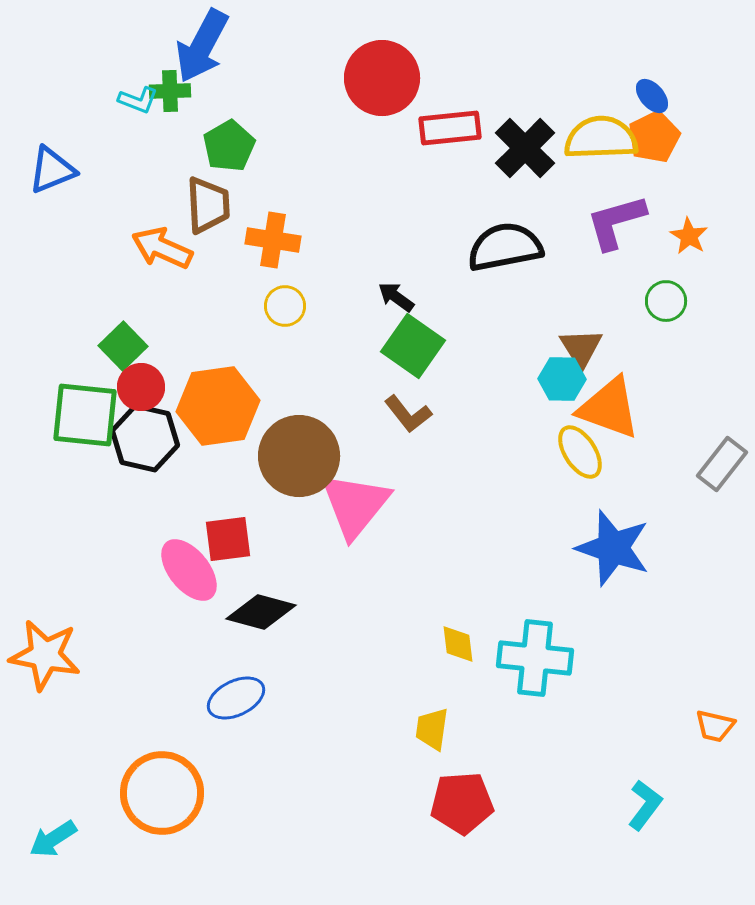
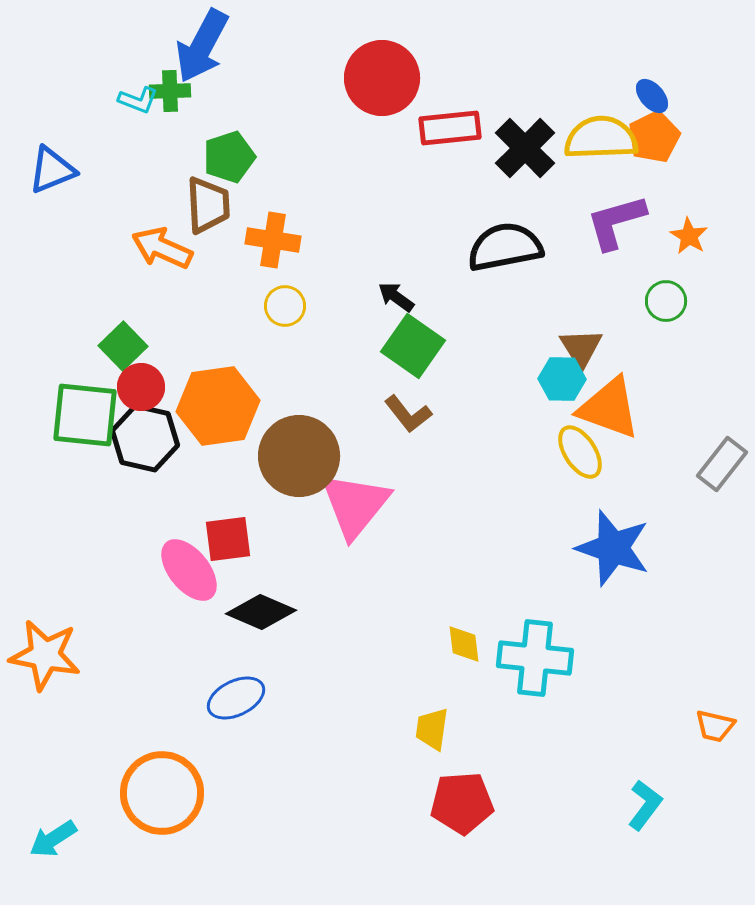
green pentagon at (229, 146): moved 11 px down; rotated 12 degrees clockwise
black diamond at (261, 612): rotated 8 degrees clockwise
yellow diamond at (458, 644): moved 6 px right
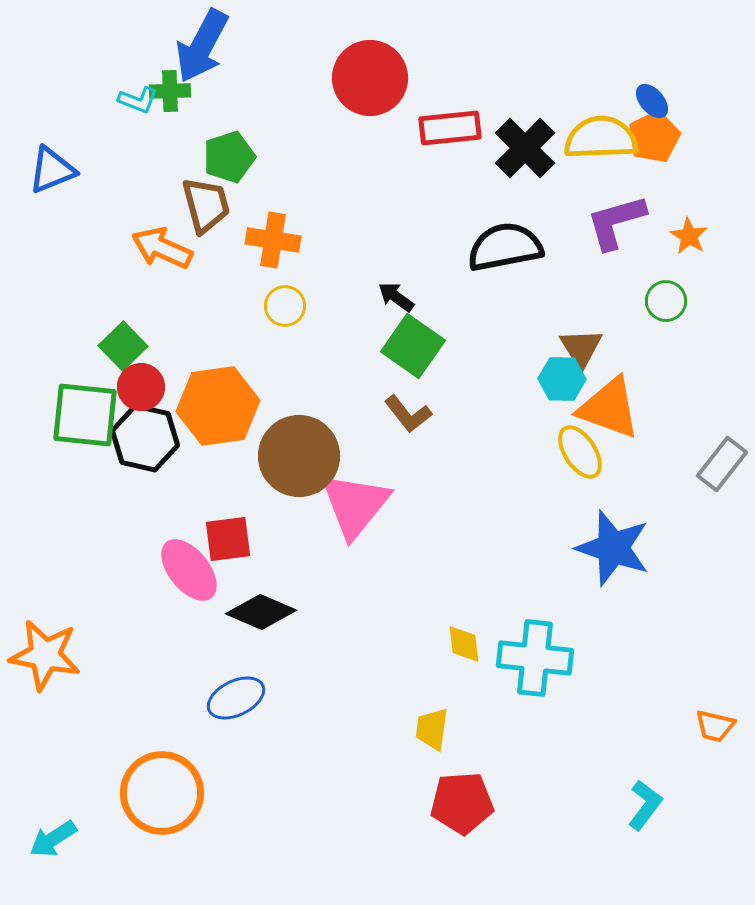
red circle at (382, 78): moved 12 px left
blue ellipse at (652, 96): moved 5 px down
brown trapezoid at (208, 205): moved 2 px left; rotated 12 degrees counterclockwise
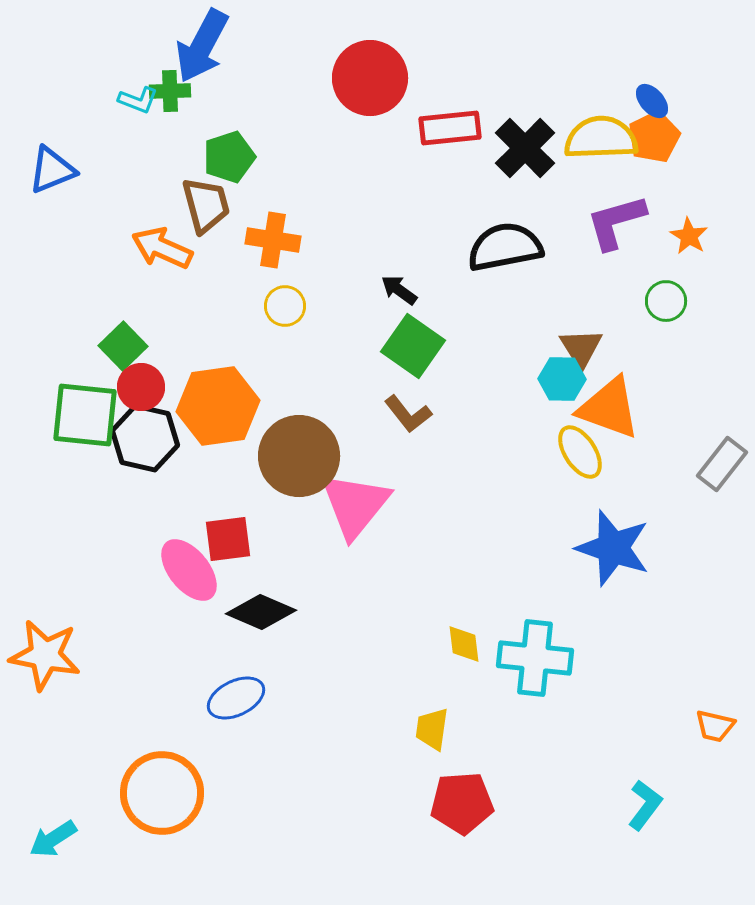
black arrow at (396, 297): moved 3 px right, 7 px up
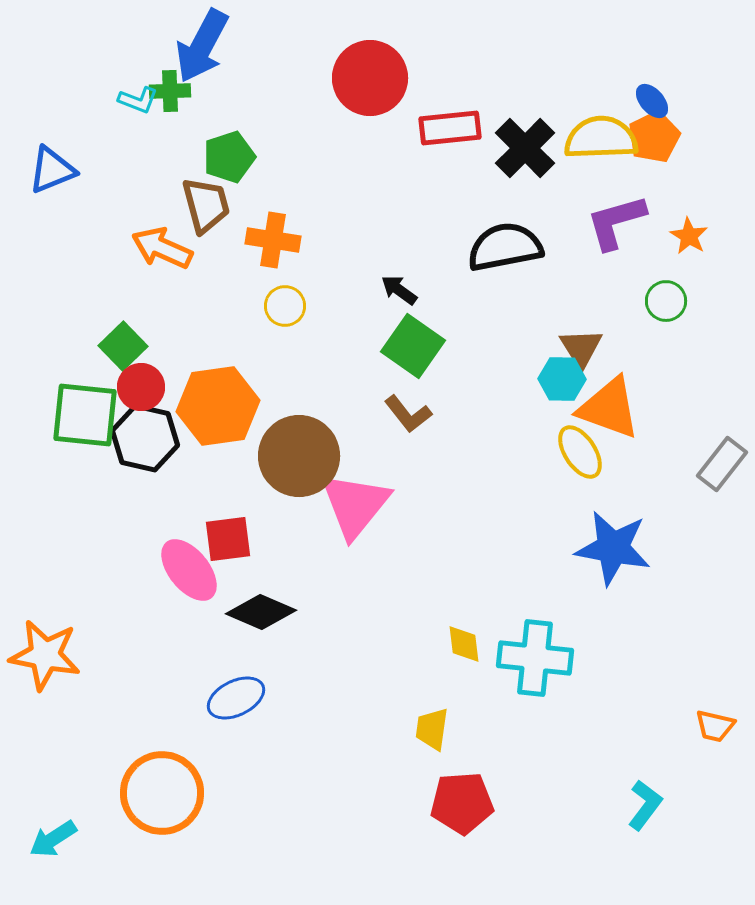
blue star at (613, 548): rotated 8 degrees counterclockwise
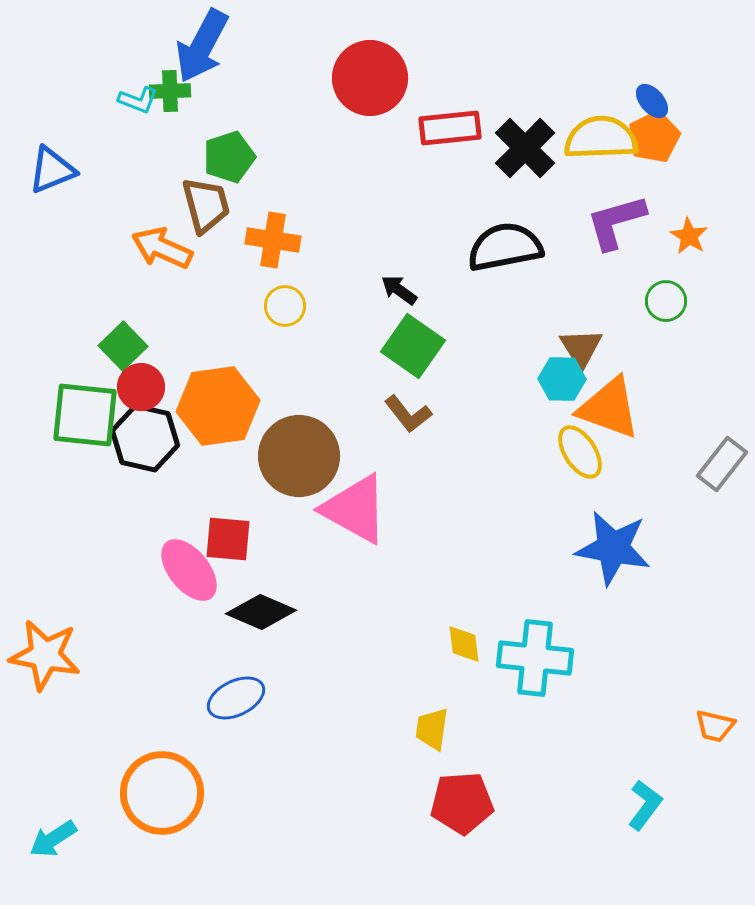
pink triangle at (355, 505): moved 4 px down; rotated 40 degrees counterclockwise
red square at (228, 539): rotated 12 degrees clockwise
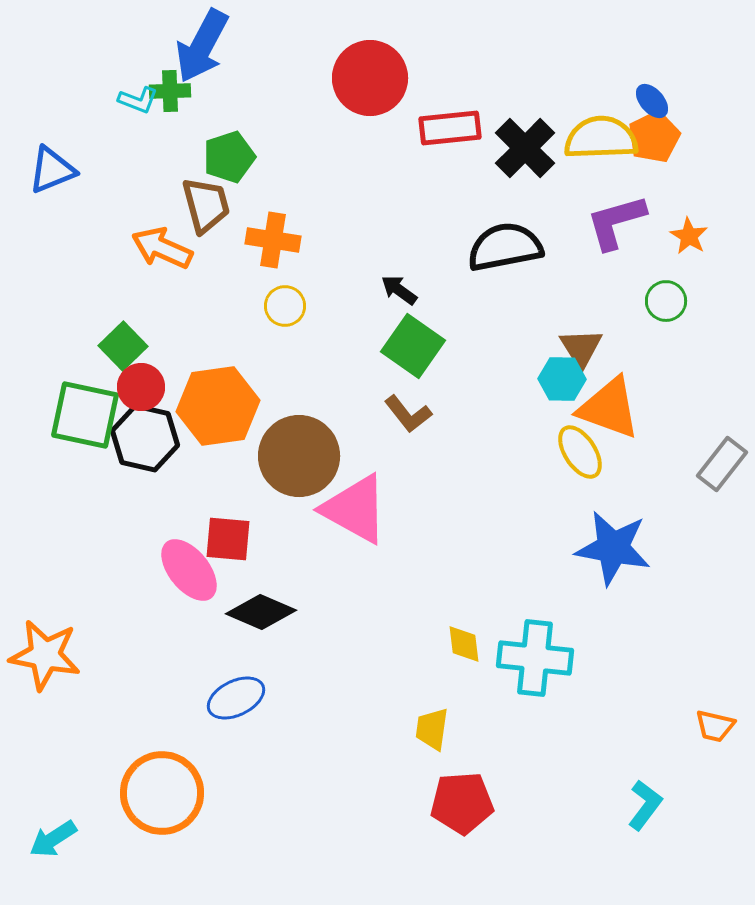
green square at (85, 415): rotated 6 degrees clockwise
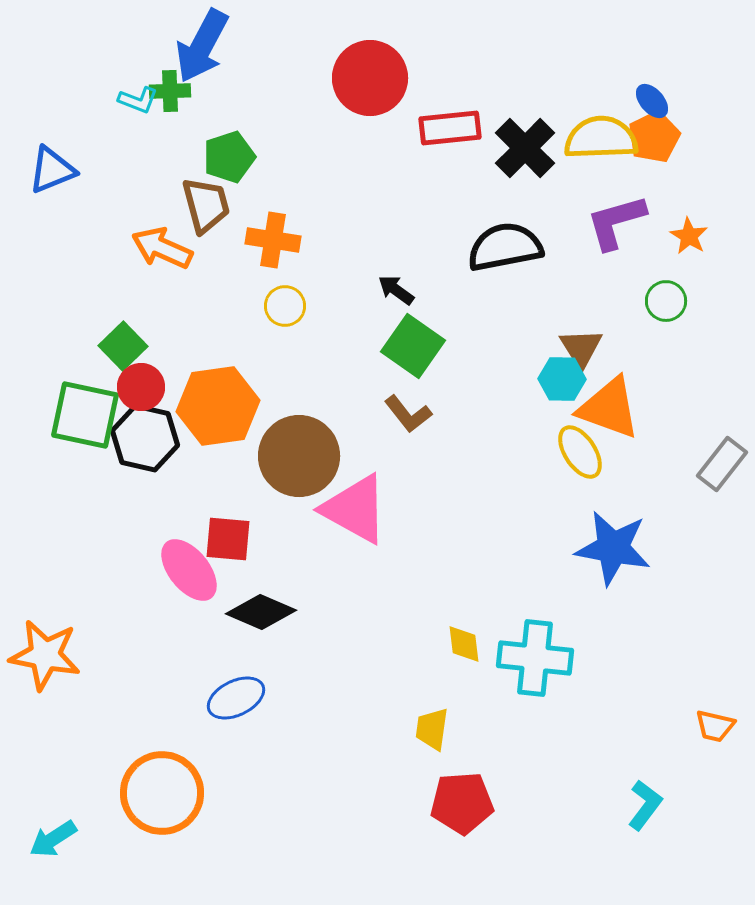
black arrow at (399, 290): moved 3 px left
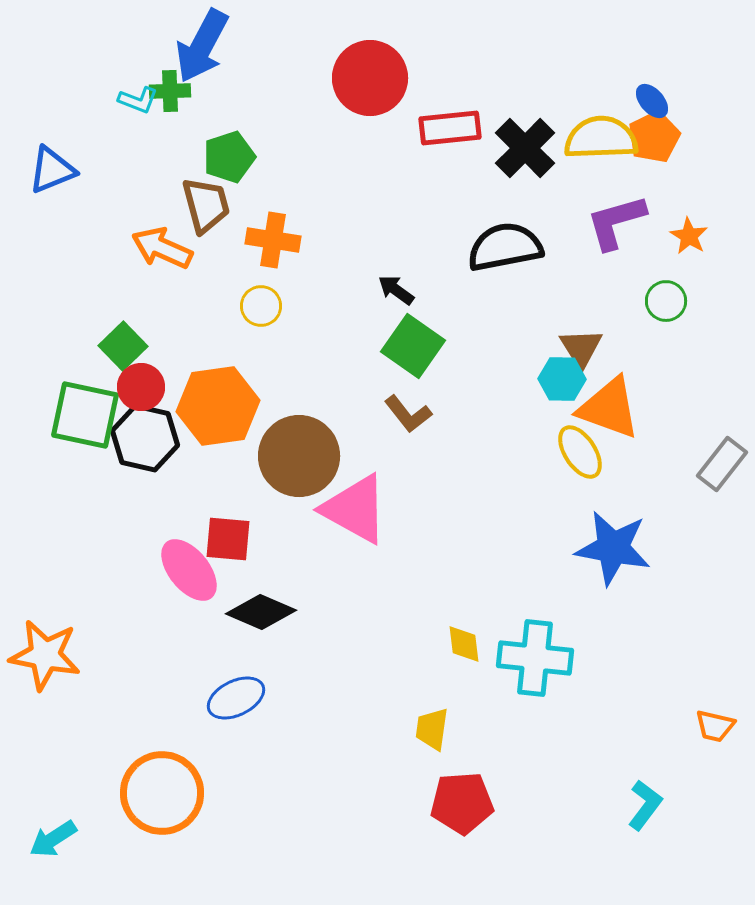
yellow circle at (285, 306): moved 24 px left
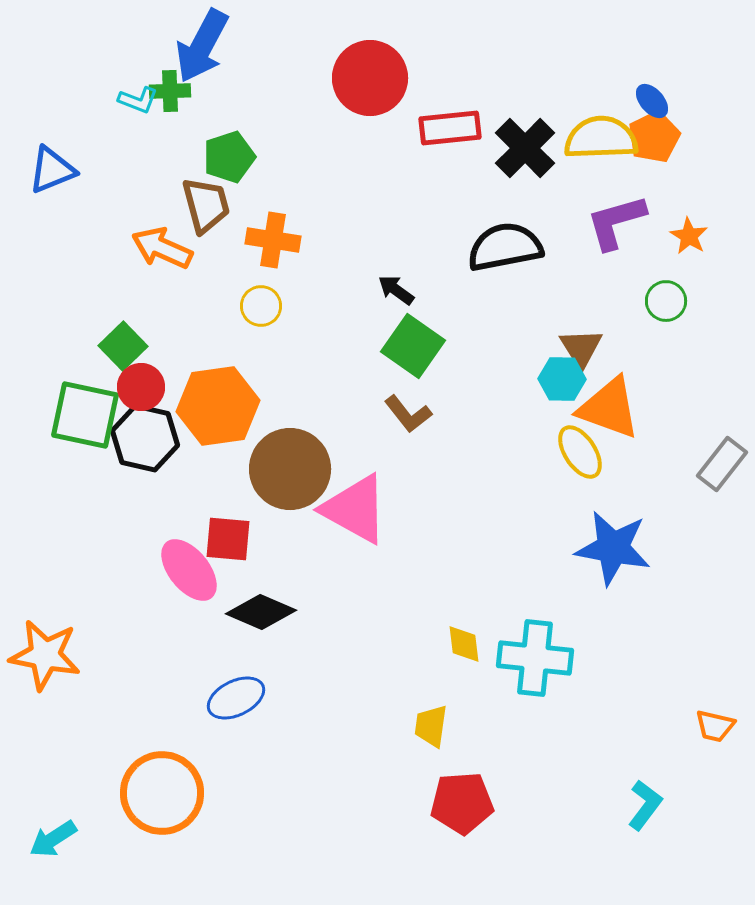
brown circle at (299, 456): moved 9 px left, 13 px down
yellow trapezoid at (432, 729): moved 1 px left, 3 px up
